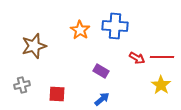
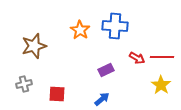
purple rectangle: moved 5 px right, 1 px up; rotated 56 degrees counterclockwise
gray cross: moved 2 px right, 1 px up
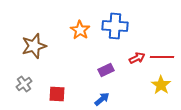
red arrow: rotated 56 degrees counterclockwise
gray cross: rotated 21 degrees counterclockwise
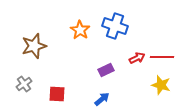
blue cross: rotated 15 degrees clockwise
yellow star: rotated 18 degrees counterclockwise
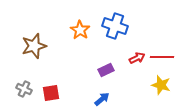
gray cross: moved 5 px down; rotated 28 degrees counterclockwise
red square: moved 6 px left, 1 px up; rotated 12 degrees counterclockwise
